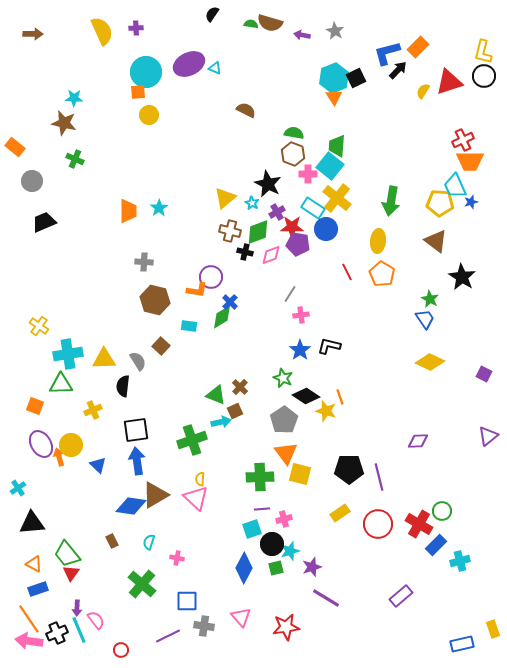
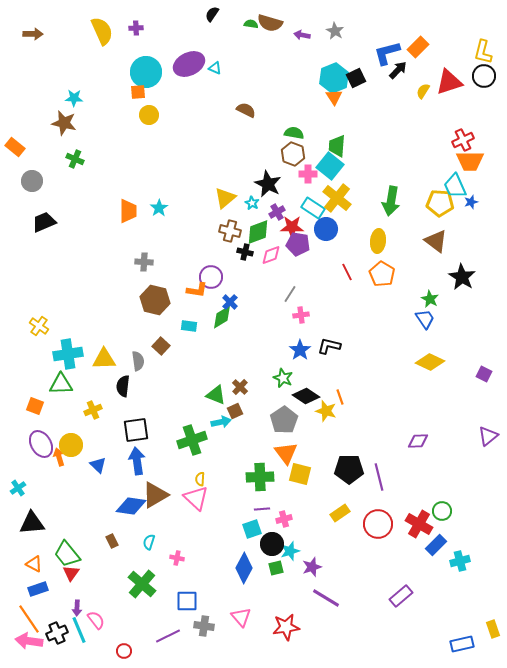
gray semicircle at (138, 361): rotated 24 degrees clockwise
red circle at (121, 650): moved 3 px right, 1 px down
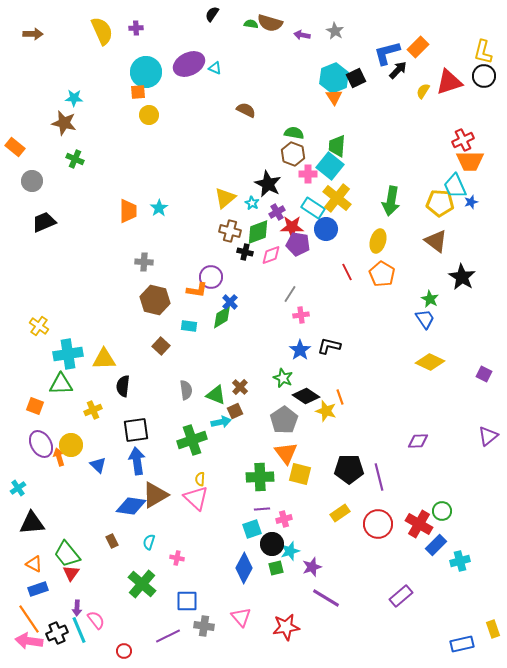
yellow ellipse at (378, 241): rotated 10 degrees clockwise
gray semicircle at (138, 361): moved 48 px right, 29 px down
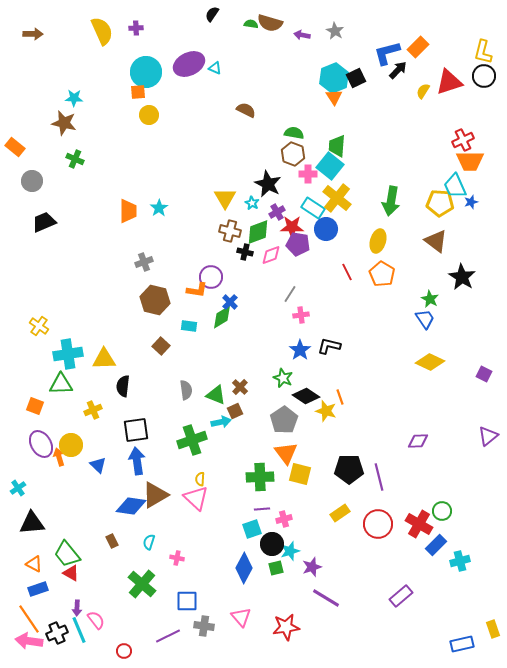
yellow triangle at (225, 198): rotated 20 degrees counterclockwise
gray cross at (144, 262): rotated 24 degrees counterclockwise
red triangle at (71, 573): rotated 36 degrees counterclockwise
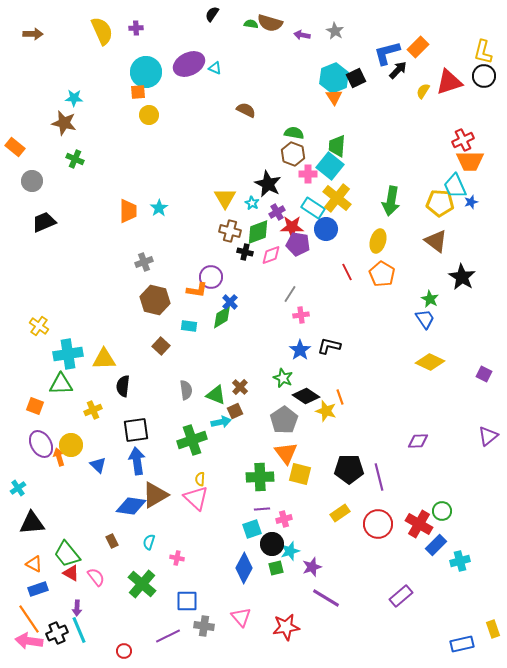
pink semicircle at (96, 620): moved 43 px up
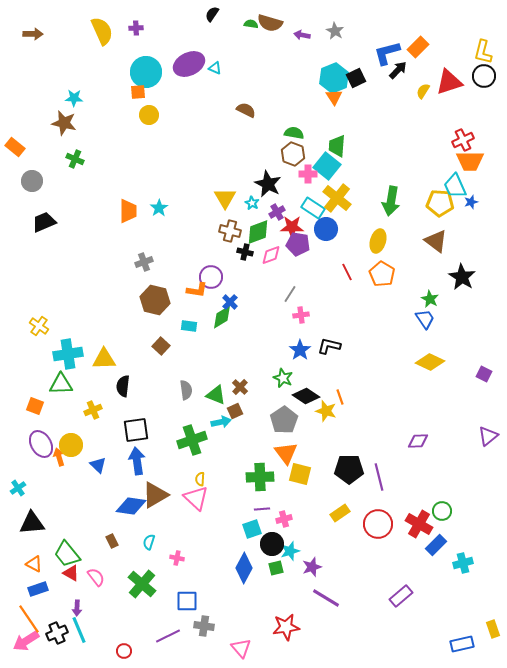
cyan square at (330, 166): moved 3 px left
cyan cross at (460, 561): moved 3 px right, 2 px down
pink triangle at (241, 617): moved 31 px down
pink arrow at (29, 641): moved 3 px left; rotated 40 degrees counterclockwise
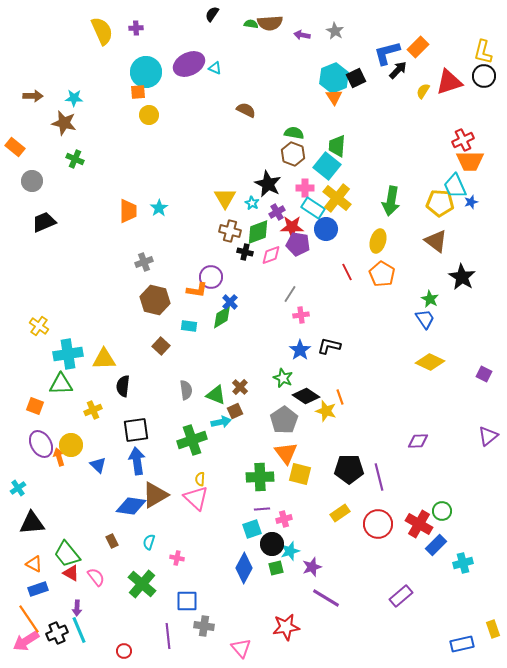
brown semicircle at (270, 23): rotated 20 degrees counterclockwise
brown arrow at (33, 34): moved 62 px down
pink cross at (308, 174): moved 3 px left, 14 px down
purple line at (168, 636): rotated 70 degrees counterclockwise
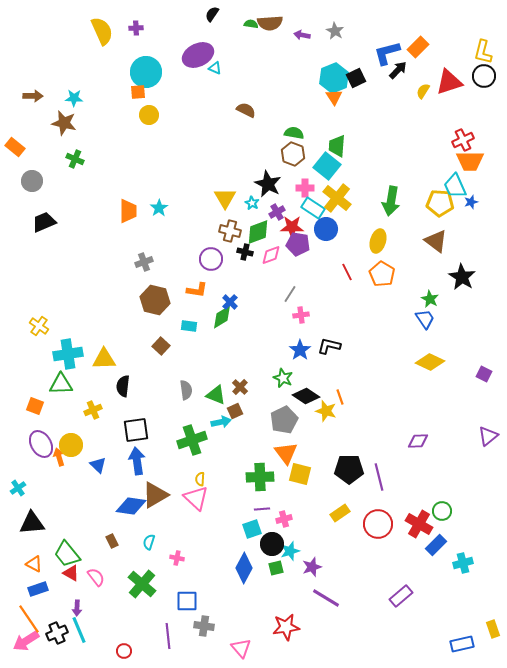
purple ellipse at (189, 64): moved 9 px right, 9 px up
purple circle at (211, 277): moved 18 px up
gray pentagon at (284, 420): rotated 8 degrees clockwise
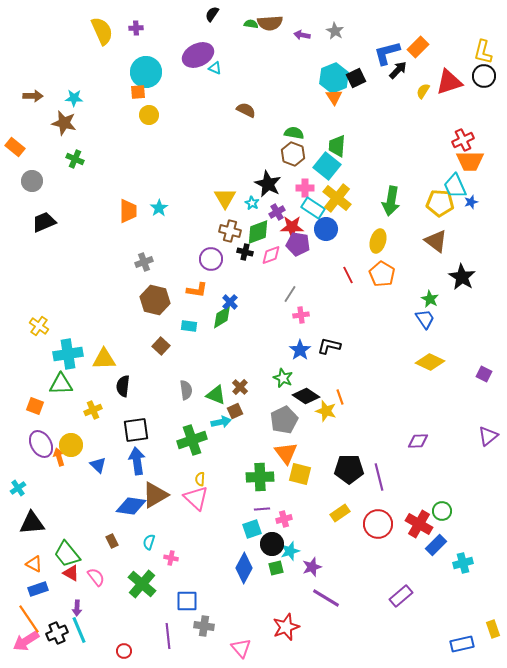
red line at (347, 272): moved 1 px right, 3 px down
pink cross at (177, 558): moved 6 px left
red star at (286, 627): rotated 12 degrees counterclockwise
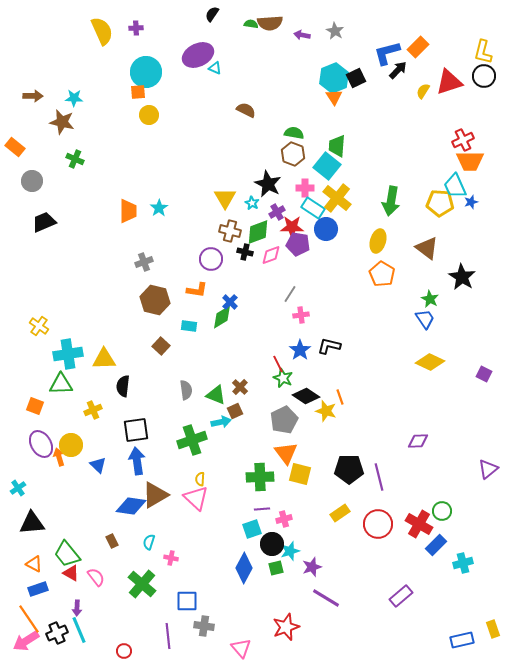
brown star at (64, 123): moved 2 px left, 1 px up
brown triangle at (436, 241): moved 9 px left, 7 px down
red line at (348, 275): moved 70 px left, 89 px down
purple triangle at (488, 436): moved 33 px down
blue rectangle at (462, 644): moved 4 px up
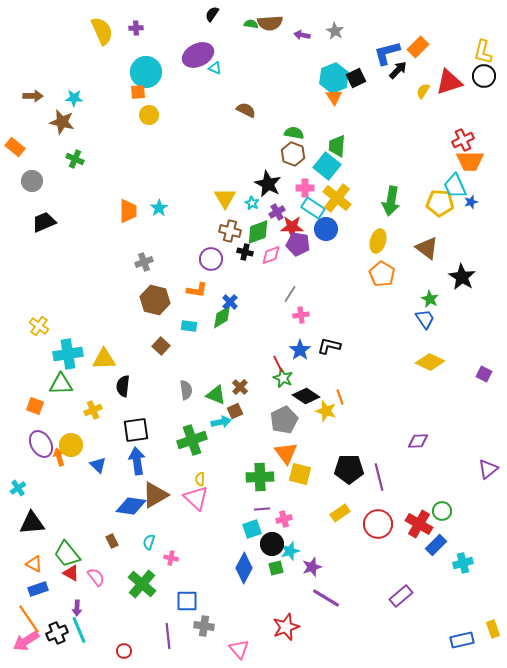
pink triangle at (241, 648): moved 2 px left, 1 px down
